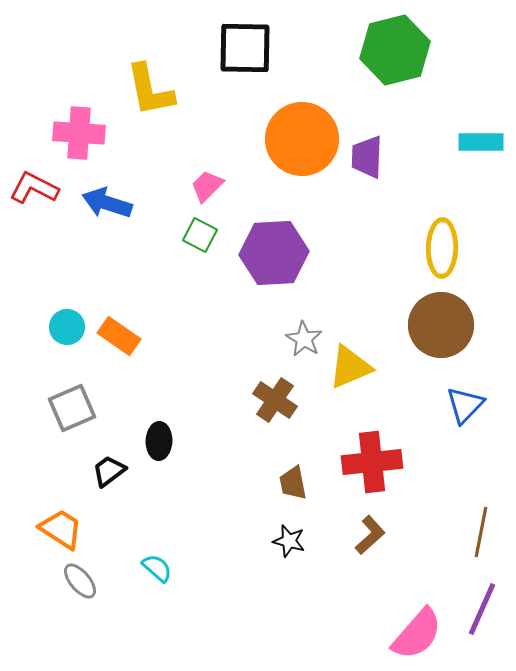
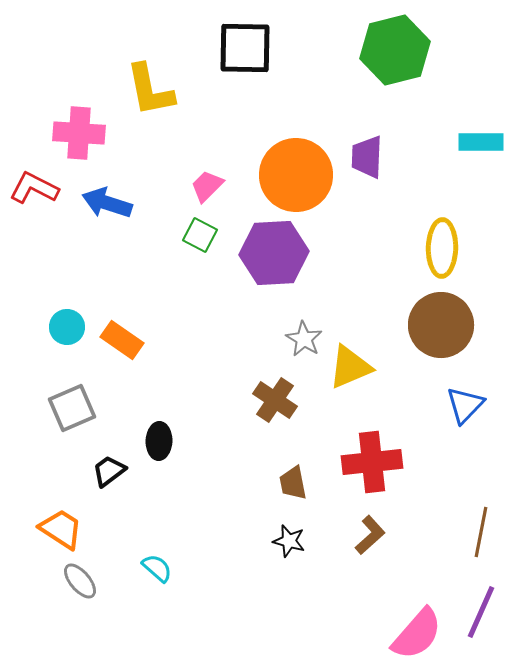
orange circle: moved 6 px left, 36 px down
orange rectangle: moved 3 px right, 4 px down
purple line: moved 1 px left, 3 px down
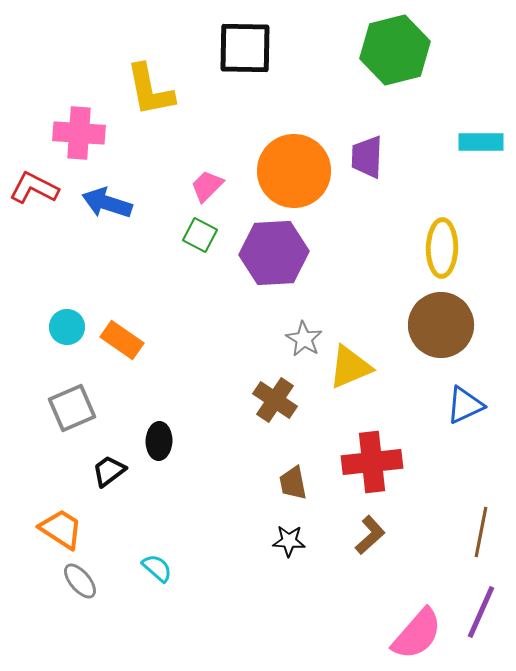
orange circle: moved 2 px left, 4 px up
blue triangle: rotated 21 degrees clockwise
black star: rotated 12 degrees counterclockwise
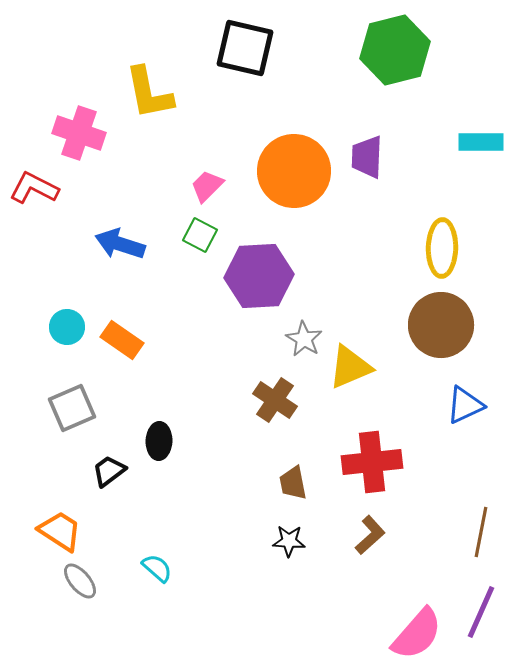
black square: rotated 12 degrees clockwise
yellow L-shape: moved 1 px left, 3 px down
pink cross: rotated 15 degrees clockwise
blue arrow: moved 13 px right, 41 px down
purple hexagon: moved 15 px left, 23 px down
orange trapezoid: moved 1 px left, 2 px down
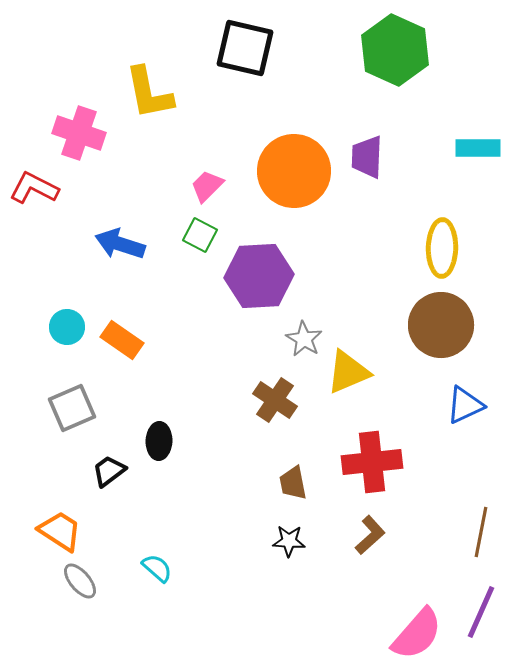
green hexagon: rotated 22 degrees counterclockwise
cyan rectangle: moved 3 px left, 6 px down
yellow triangle: moved 2 px left, 5 px down
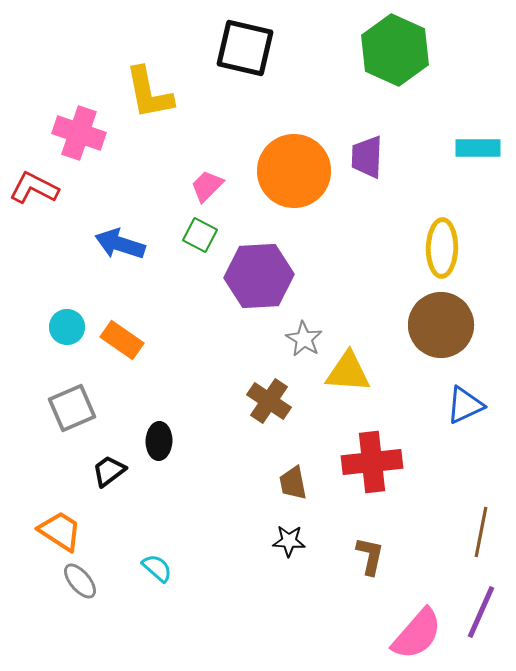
yellow triangle: rotated 27 degrees clockwise
brown cross: moved 6 px left, 1 px down
brown L-shape: moved 21 px down; rotated 36 degrees counterclockwise
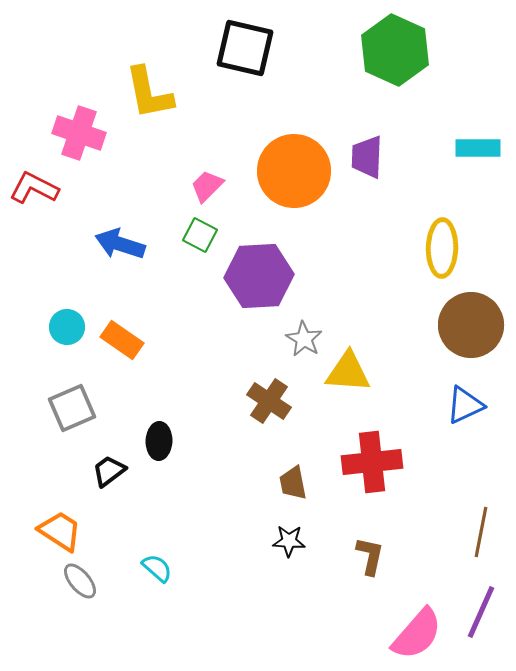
brown circle: moved 30 px right
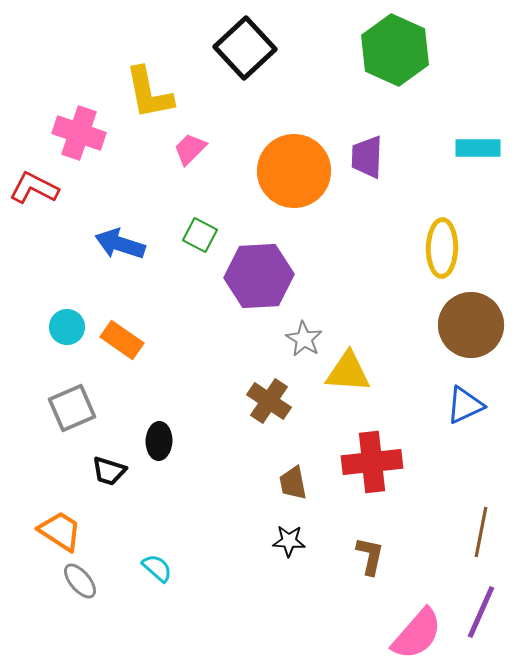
black square: rotated 34 degrees clockwise
pink trapezoid: moved 17 px left, 37 px up
black trapezoid: rotated 126 degrees counterclockwise
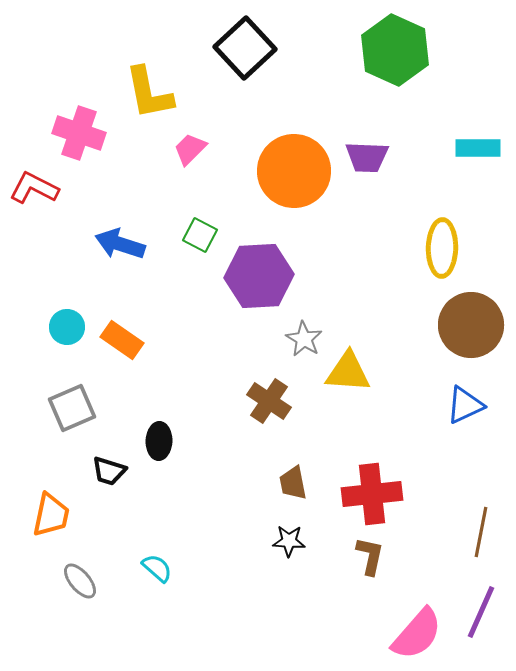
purple trapezoid: rotated 90 degrees counterclockwise
red cross: moved 32 px down
orange trapezoid: moved 9 px left, 16 px up; rotated 69 degrees clockwise
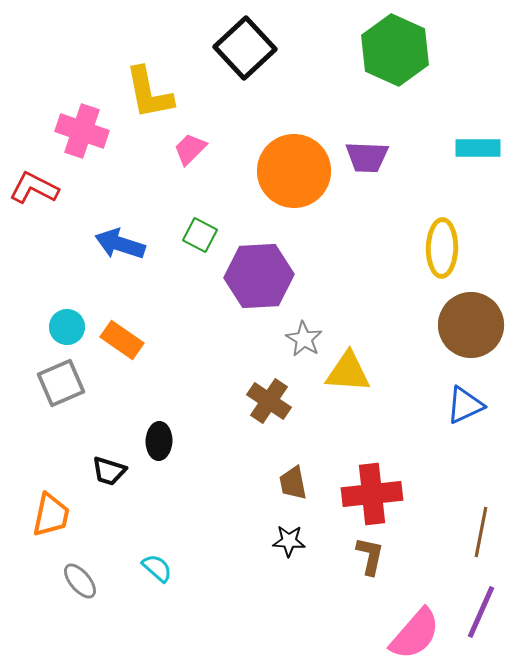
pink cross: moved 3 px right, 2 px up
gray square: moved 11 px left, 25 px up
pink semicircle: moved 2 px left
